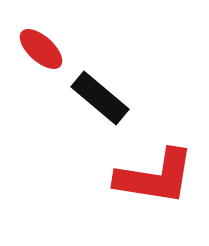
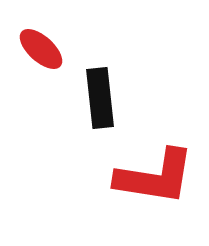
black rectangle: rotated 44 degrees clockwise
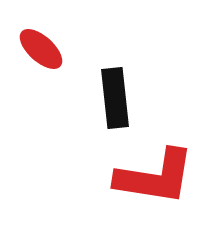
black rectangle: moved 15 px right
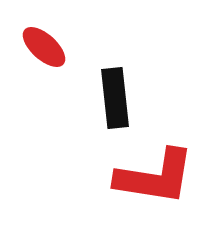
red ellipse: moved 3 px right, 2 px up
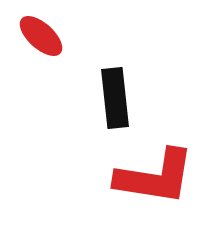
red ellipse: moved 3 px left, 11 px up
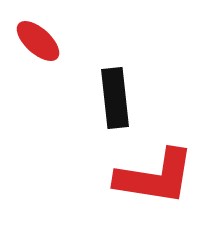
red ellipse: moved 3 px left, 5 px down
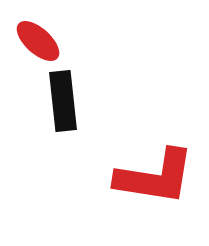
black rectangle: moved 52 px left, 3 px down
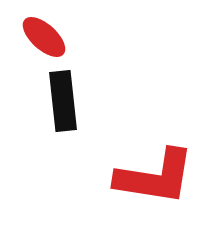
red ellipse: moved 6 px right, 4 px up
